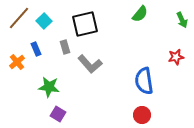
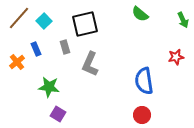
green semicircle: rotated 90 degrees clockwise
green arrow: moved 1 px right
gray L-shape: rotated 65 degrees clockwise
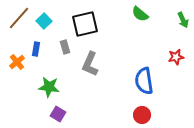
blue rectangle: rotated 32 degrees clockwise
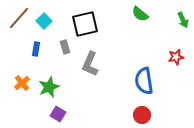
orange cross: moved 5 px right, 21 px down
green star: rotated 30 degrees counterclockwise
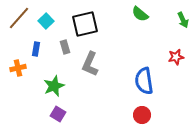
cyan square: moved 2 px right
orange cross: moved 4 px left, 15 px up; rotated 28 degrees clockwise
green star: moved 5 px right, 1 px up
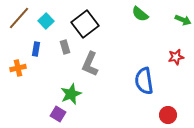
green arrow: rotated 42 degrees counterclockwise
black square: rotated 24 degrees counterclockwise
green star: moved 17 px right, 8 px down
red circle: moved 26 px right
